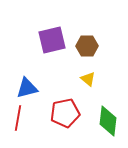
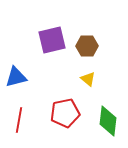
blue triangle: moved 11 px left, 11 px up
red line: moved 1 px right, 2 px down
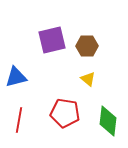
red pentagon: rotated 20 degrees clockwise
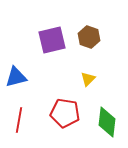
brown hexagon: moved 2 px right, 9 px up; rotated 20 degrees clockwise
yellow triangle: rotated 35 degrees clockwise
green diamond: moved 1 px left, 1 px down
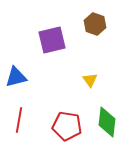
brown hexagon: moved 6 px right, 13 px up
yellow triangle: moved 2 px right, 1 px down; rotated 21 degrees counterclockwise
red pentagon: moved 2 px right, 13 px down
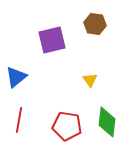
brown hexagon: rotated 10 degrees counterclockwise
blue triangle: rotated 25 degrees counterclockwise
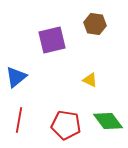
yellow triangle: rotated 28 degrees counterclockwise
green diamond: moved 1 px right, 1 px up; rotated 44 degrees counterclockwise
red pentagon: moved 1 px left, 1 px up
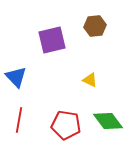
brown hexagon: moved 2 px down; rotated 15 degrees counterclockwise
blue triangle: rotated 35 degrees counterclockwise
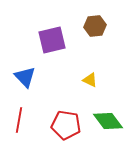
blue triangle: moved 9 px right
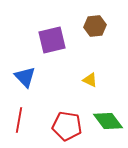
red pentagon: moved 1 px right, 1 px down
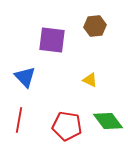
purple square: rotated 20 degrees clockwise
